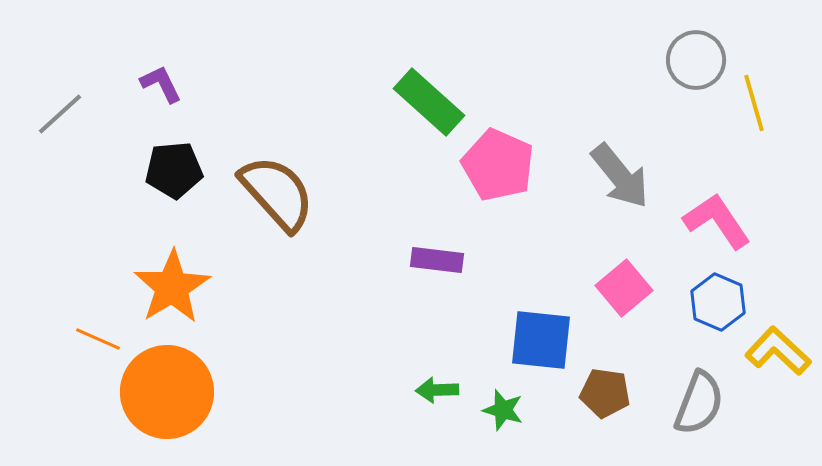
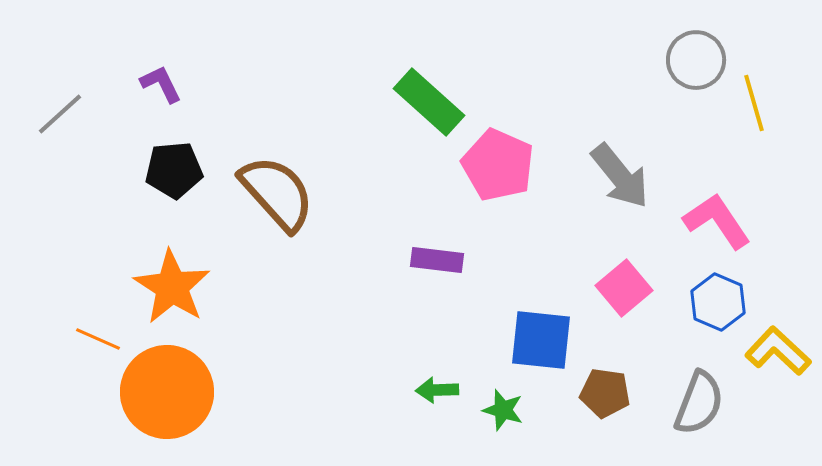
orange star: rotated 8 degrees counterclockwise
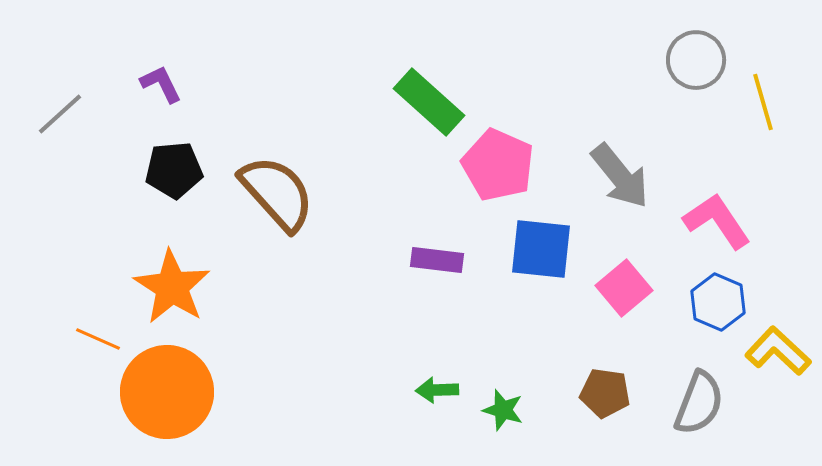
yellow line: moved 9 px right, 1 px up
blue square: moved 91 px up
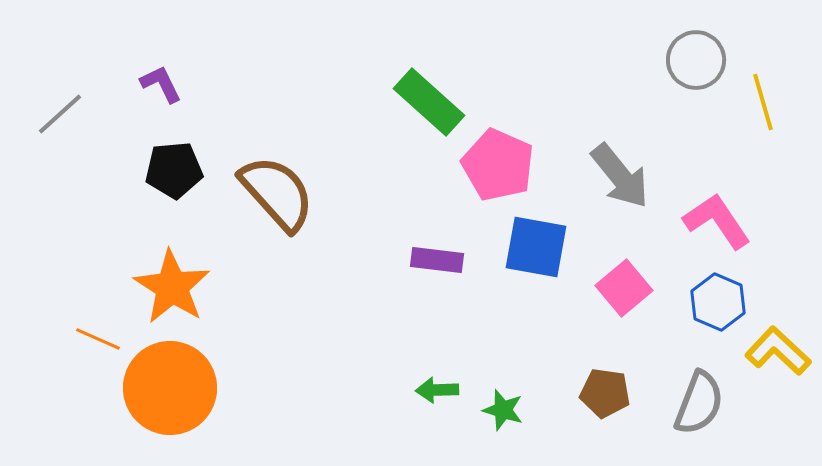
blue square: moved 5 px left, 2 px up; rotated 4 degrees clockwise
orange circle: moved 3 px right, 4 px up
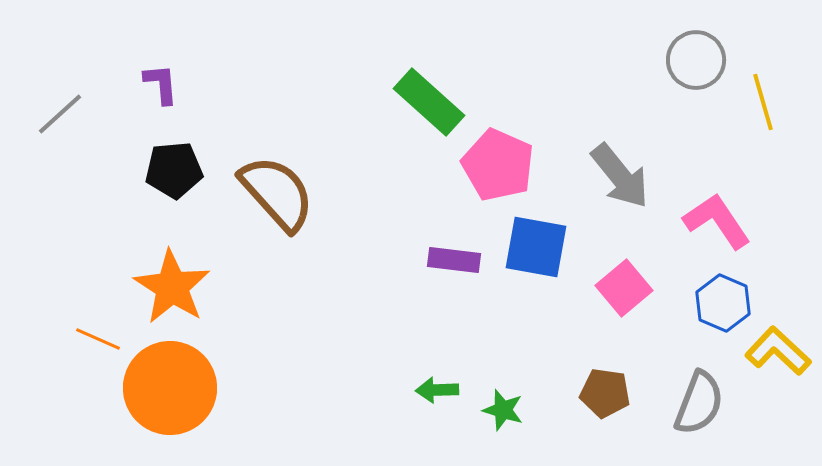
purple L-shape: rotated 21 degrees clockwise
purple rectangle: moved 17 px right
blue hexagon: moved 5 px right, 1 px down
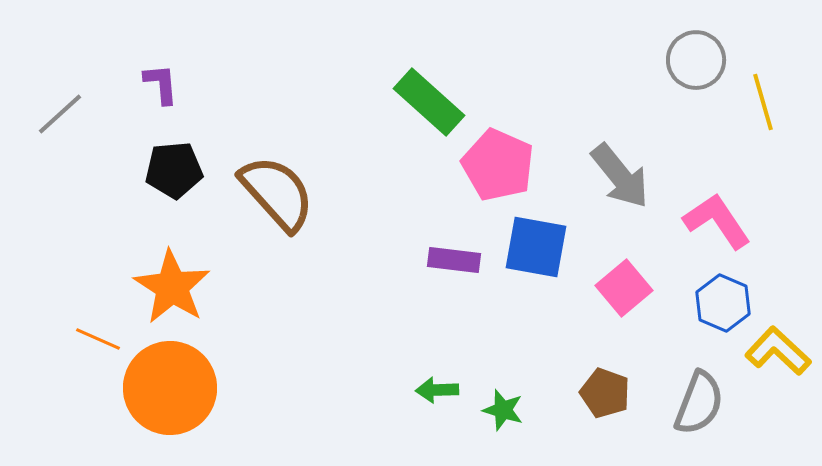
brown pentagon: rotated 12 degrees clockwise
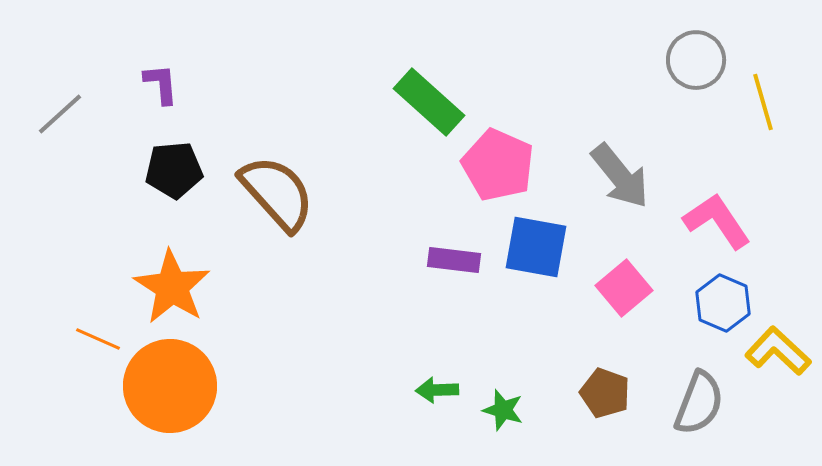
orange circle: moved 2 px up
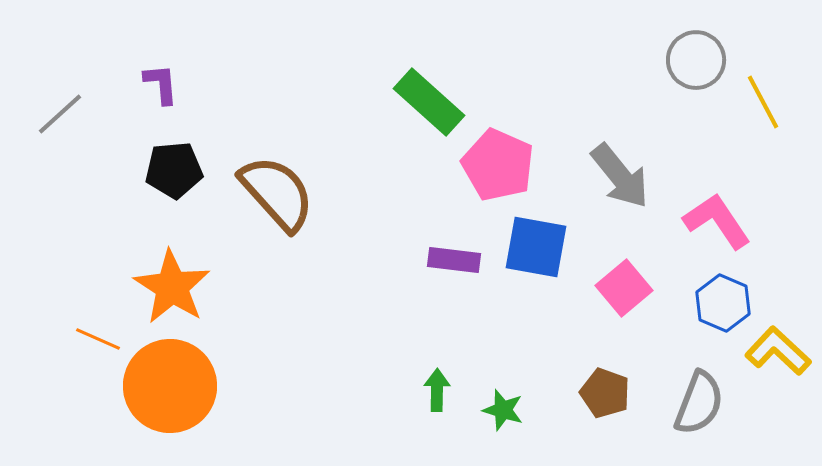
yellow line: rotated 12 degrees counterclockwise
green arrow: rotated 93 degrees clockwise
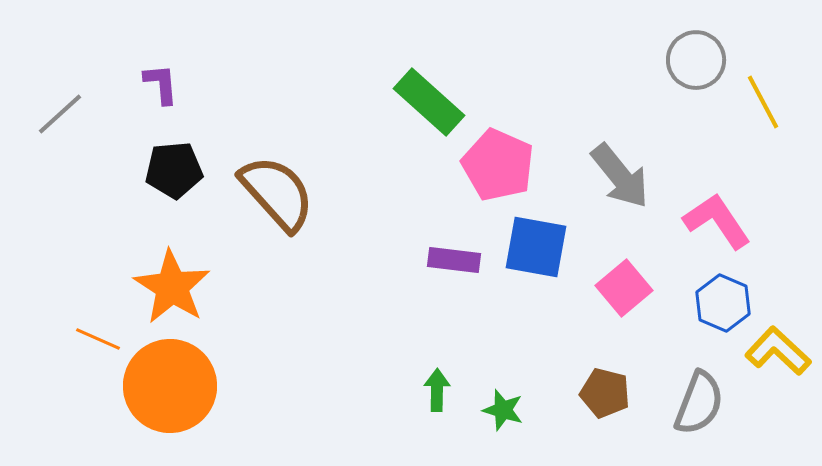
brown pentagon: rotated 6 degrees counterclockwise
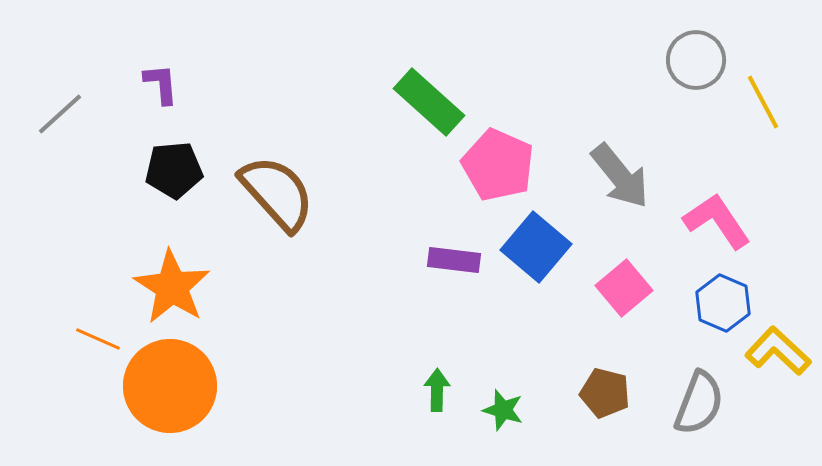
blue square: rotated 30 degrees clockwise
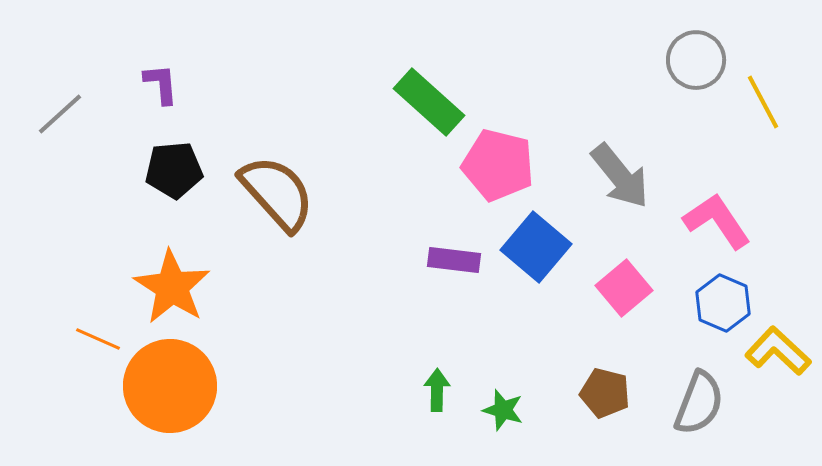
pink pentagon: rotated 10 degrees counterclockwise
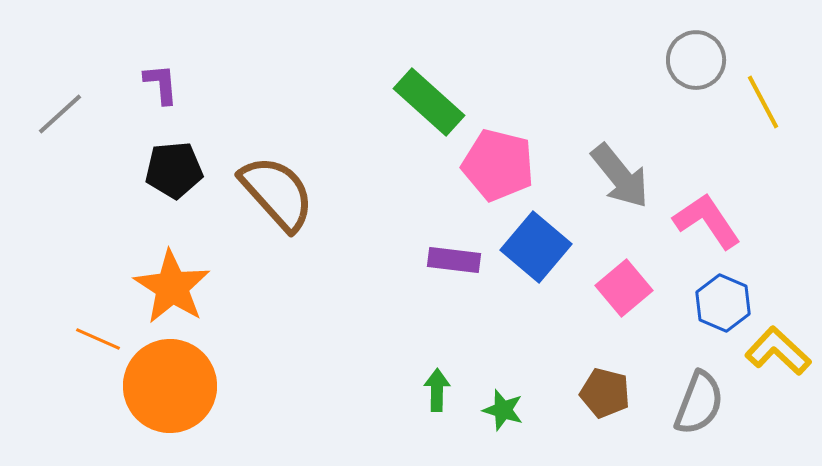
pink L-shape: moved 10 px left
